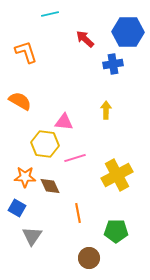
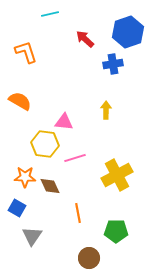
blue hexagon: rotated 20 degrees counterclockwise
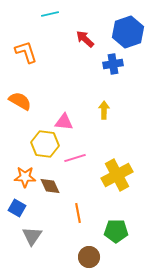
yellow arrow: moved 2 px left
brown circle: moved 1 px up
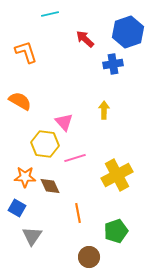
pink triangle: rotated 42 degrees clockwise
green pentagon: rotated 20 degrees counterclockwise
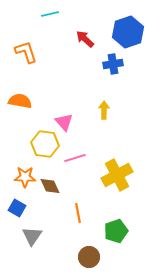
orange semicircle: rotated 20 degrees counterclockwise
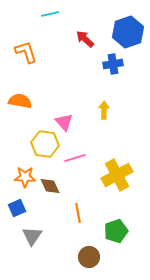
blue square: rotated 36 degrees clockwise
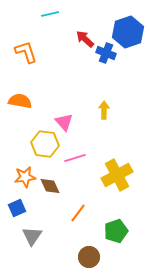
blue cross: moved 7 px left, 11 px up; rotated 30 degrees clockwise
orange star: rotated 10 degrees counterclockwise
orange line: rotated 48 degrees clockwise
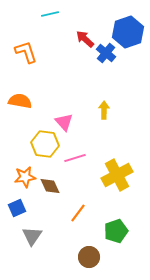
blue cross: rotated 18 degrees clockwise
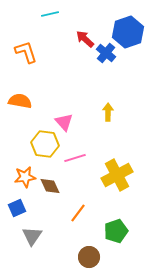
yellow arrow: moved 4 px right, 2 px down
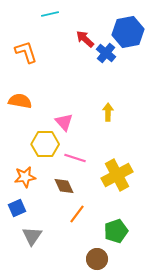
blue hexagon: rotated 8 degrees clockwise
yellow hexagon: rotated 8 degrees counterclockwise
pink line: rotated 35 degrees clockwise
brown diamond: moved 14 px right
orange line: moved 1 px left, 1 px down
brown circle: moved 8 px right, 2 px down
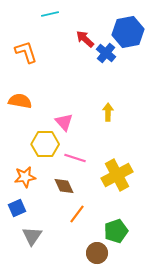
brown circle: moved 6 px up
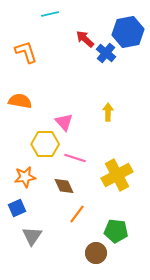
green pentagon: rotated 25 degrees clockwise
brown circle: moved 1 px left
